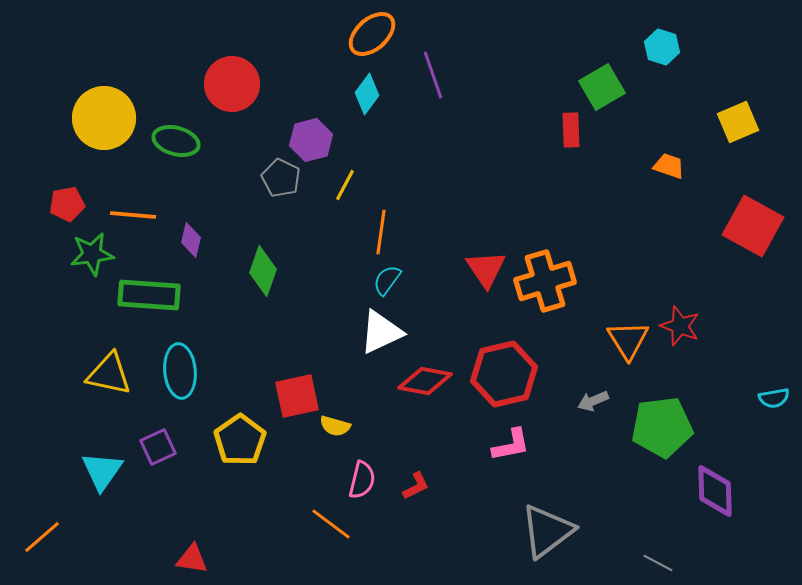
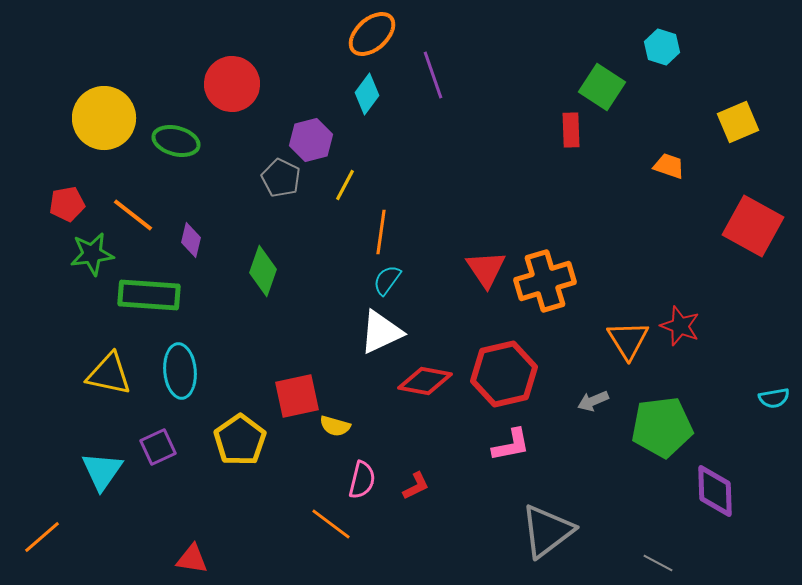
green square at (602, 87): rotated 27 degrees counterclockwise
orange line at (133, 215): rotated 33 degrees clockwise
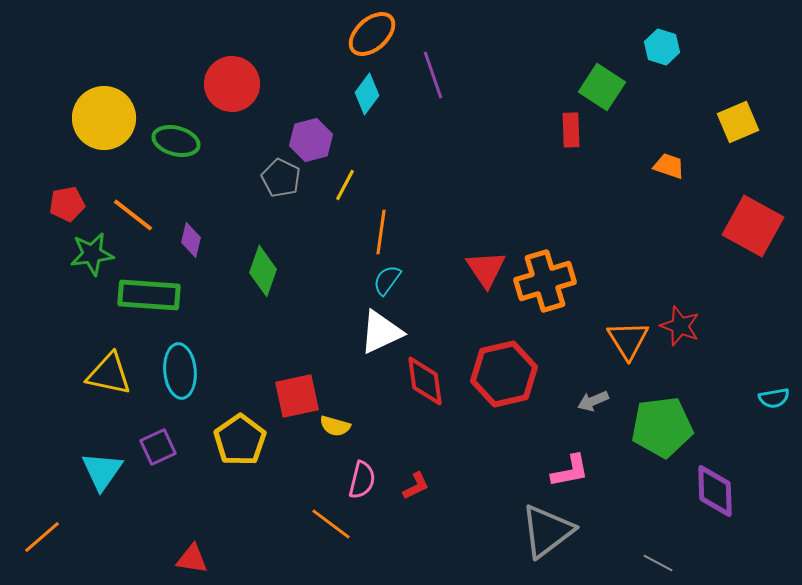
red diamond at (425, 381): rotated 72 degrees clockwise
pink L-shape at (511, 445): moved 59 px right, 26 px down
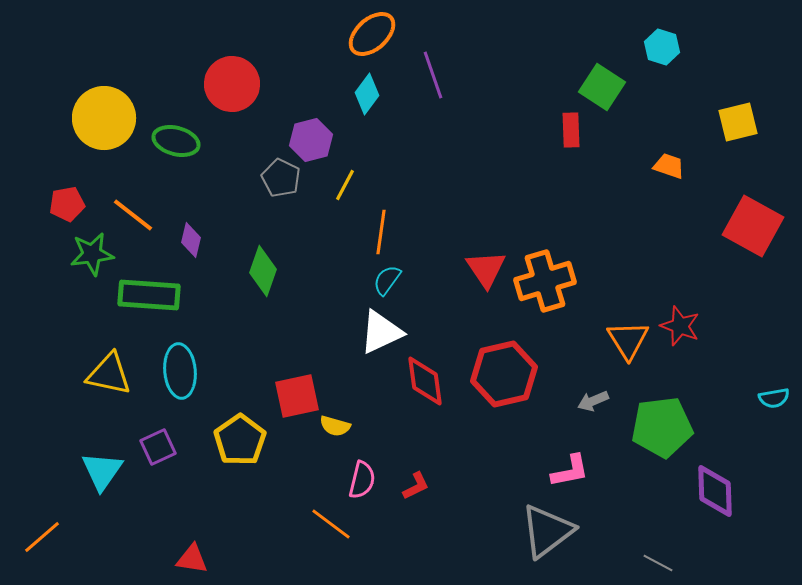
yellow square at (738, 122): rotated 9 degrees clockwise
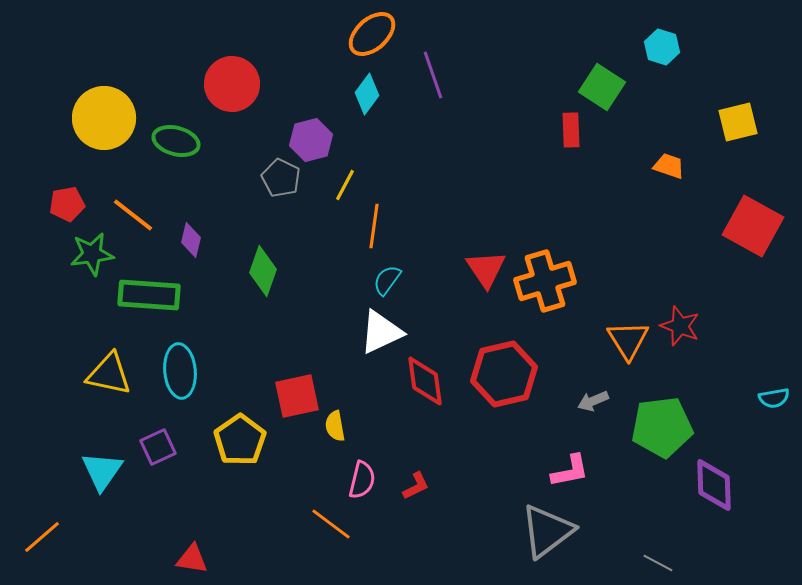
orange line at (381, 232): moved 7 px left, 6 px up
yellow semicircle at (335, 426): rotated 64 degrees clockwise
purple diamond at (715, 491): moved 1 px left, 6 px up
